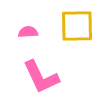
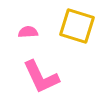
yellow square: rotated 18 degrees clockwise
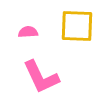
yellow square: rotated 15 degrees counterclockwise
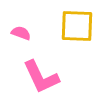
pink semicircle: moved 7 px left, 1 px down; rotated 24 degrees clockwise
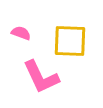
yellow square: moved 7 px left, 15 px down
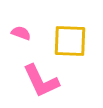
pink L-shape: moved 4 px down
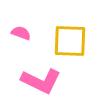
pink L-shape: rotated 39 degrees counterclockwise
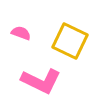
yellow square: rotated 24 degrees clockwise
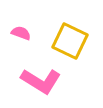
pink L-shape: rotated 6 degrees clockwise
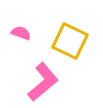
pink L-shape: moved 2 px right, 1 px down; rotated 72 degrees counterclockwise
